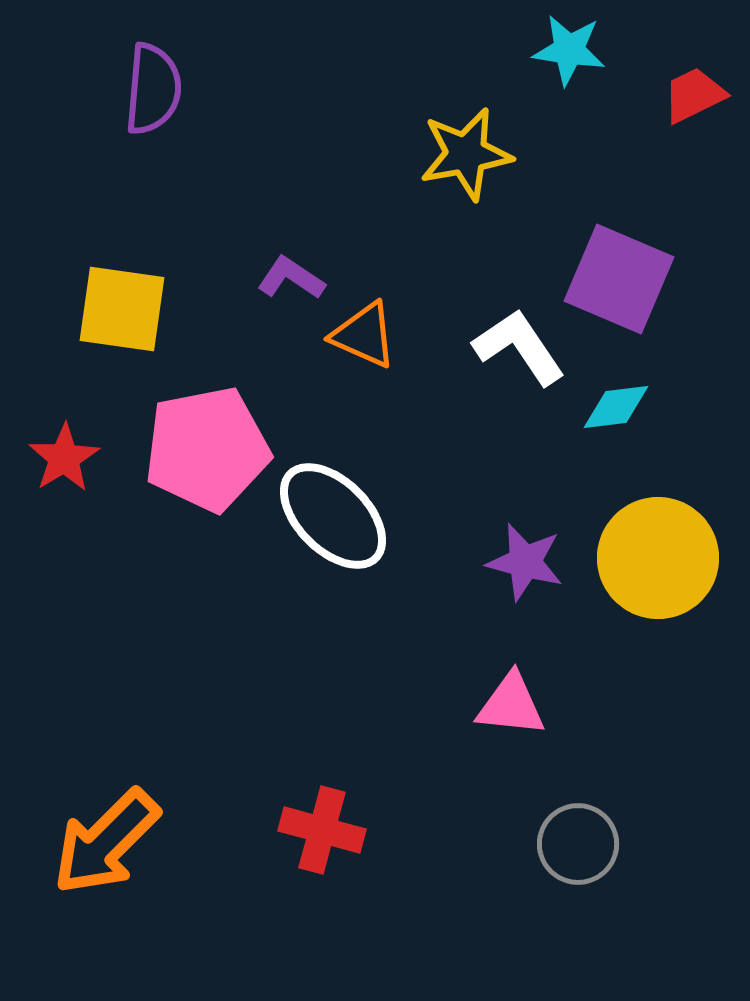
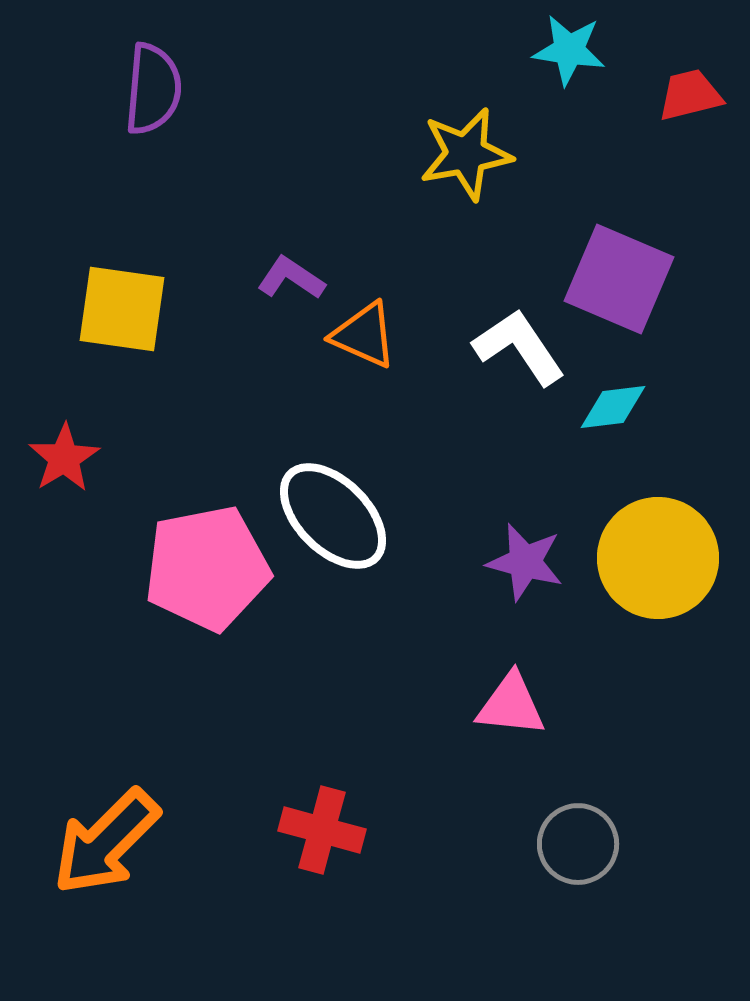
red trapezoid: moved 4 px left; rotated 12 degrees clockwise
cyan diamond: moved 3 px left
pink pentagon: moved 119 px down
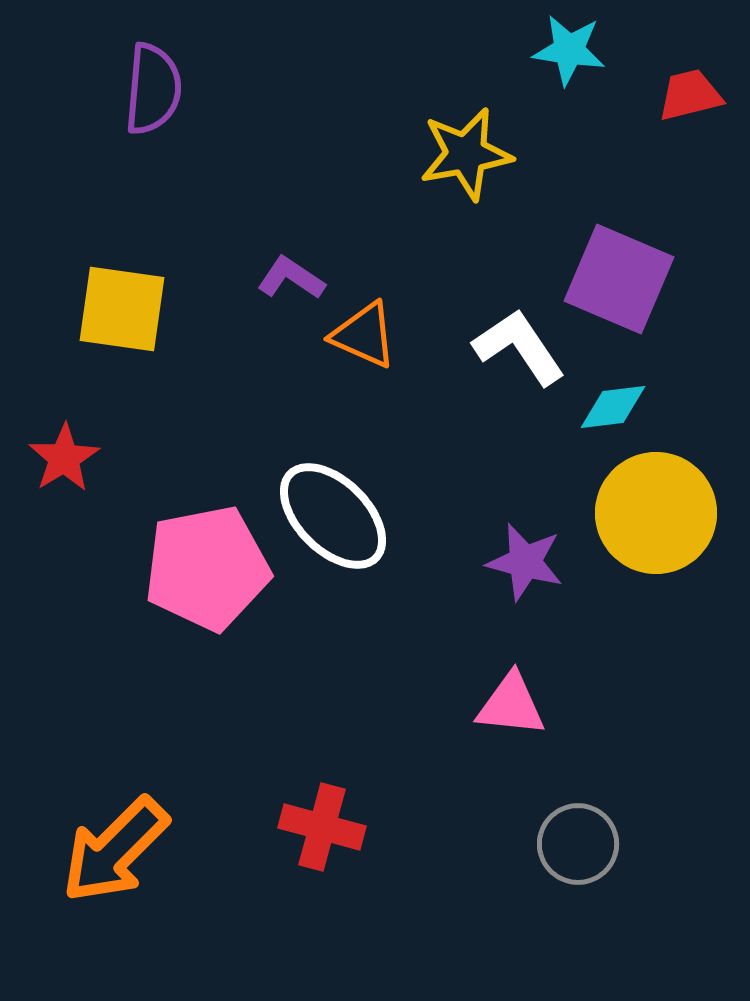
yellow circle: moved 2 px left, 45 px up
red cross: moved 3 px up
orange arrow: moved 9 px right, 8 px down
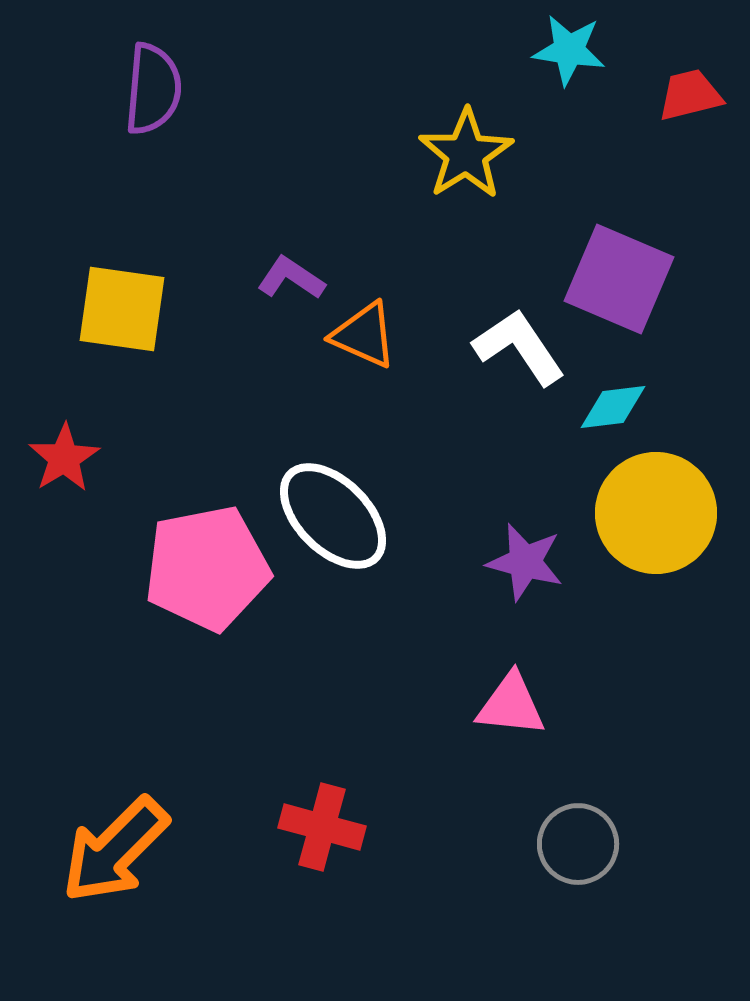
yellow star: rotated 22 degrees counterclockwise
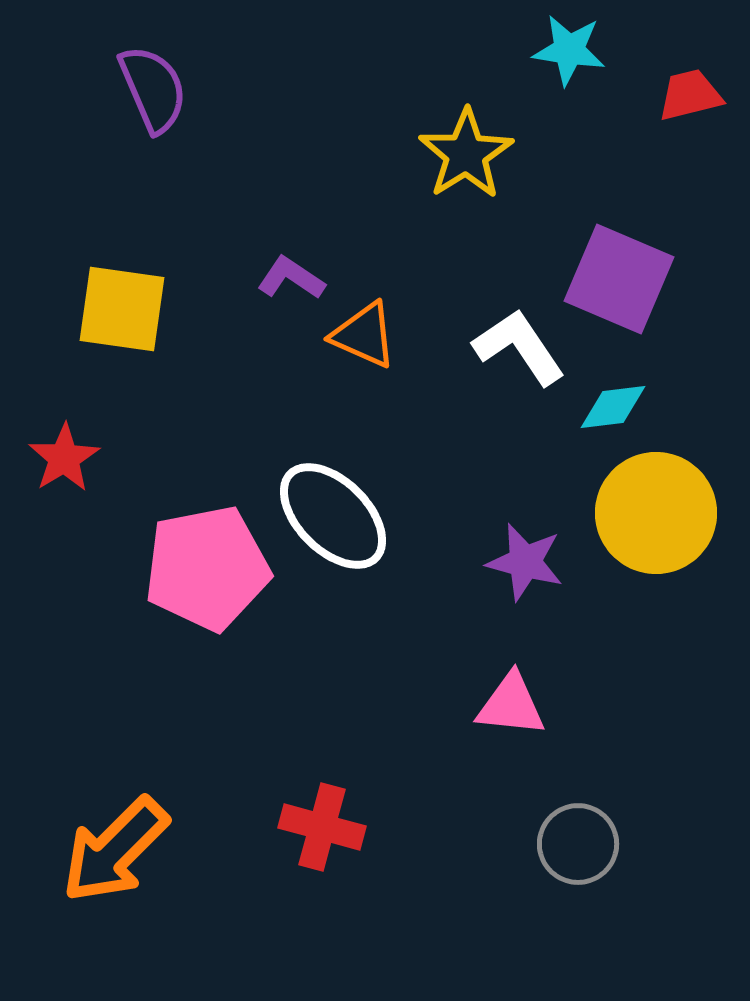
purple semicircle: rotated 28 degrees counterclockwise
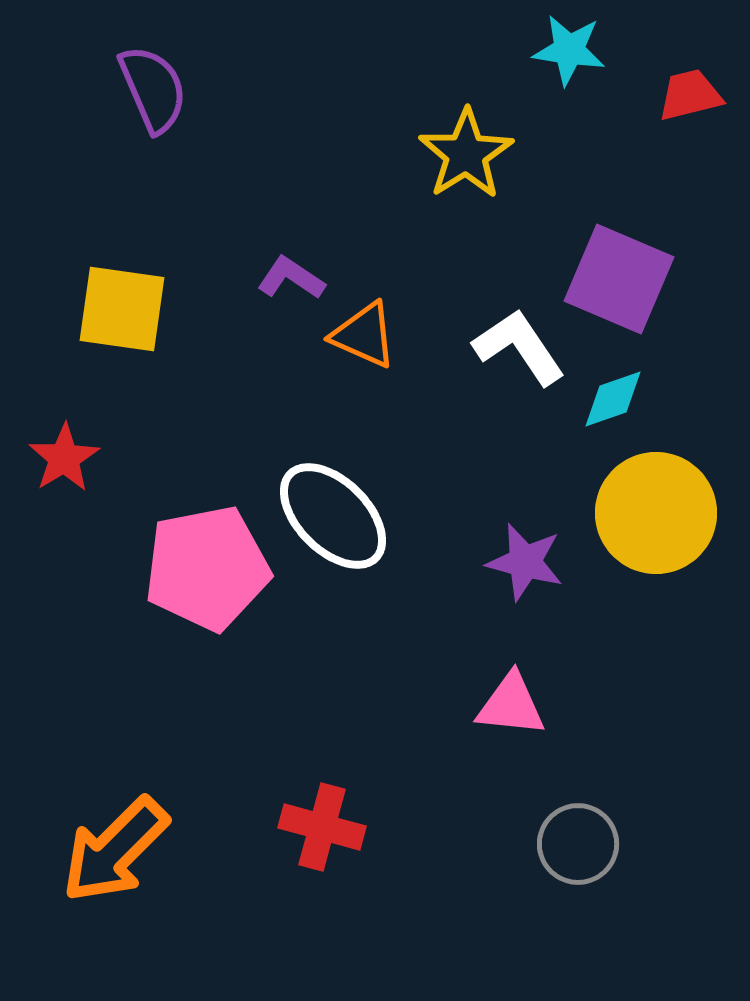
cyan diamond: moved 8 px up; rotated 12 degrees counterclockwise
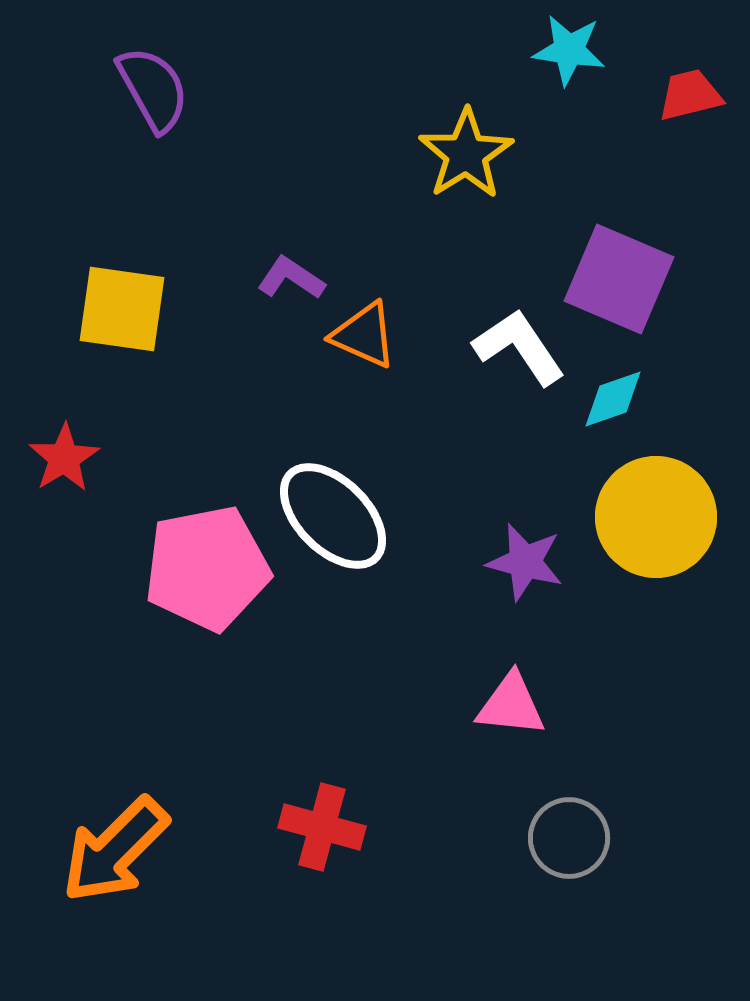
purple semicircle: rotated 6 degrees counterclockwise
yellow circle: moved 4 px down
gray circle: moved 9 px left, 6 px up
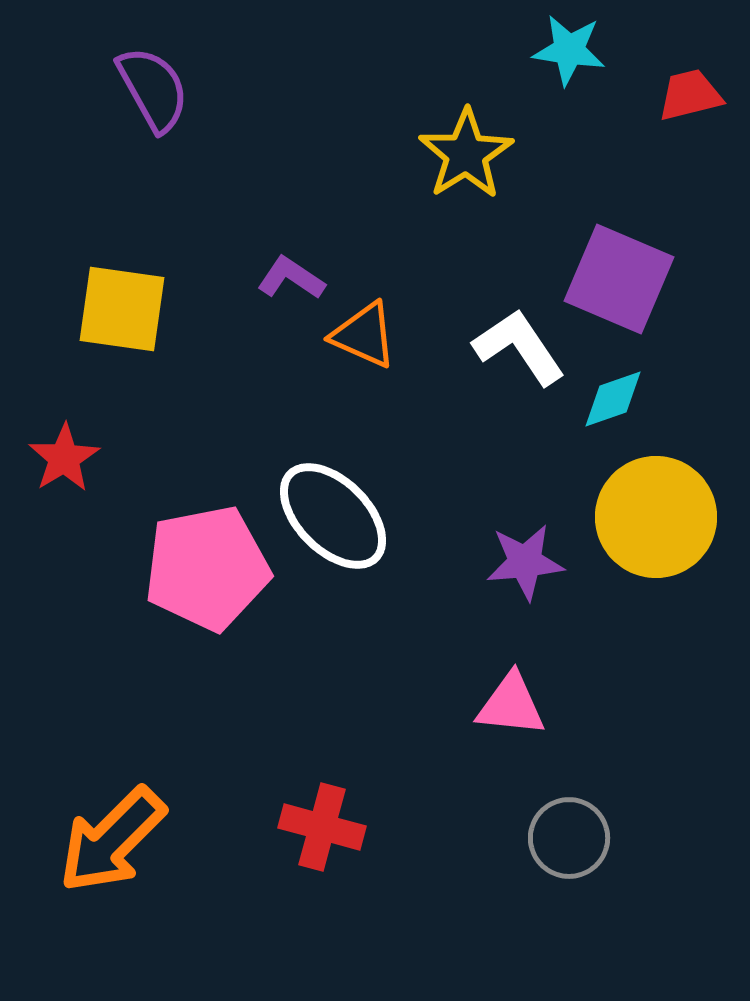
purple star: rotated 20 degrees counterclockwise
orange arrow: moved 3 px left, 10 px up
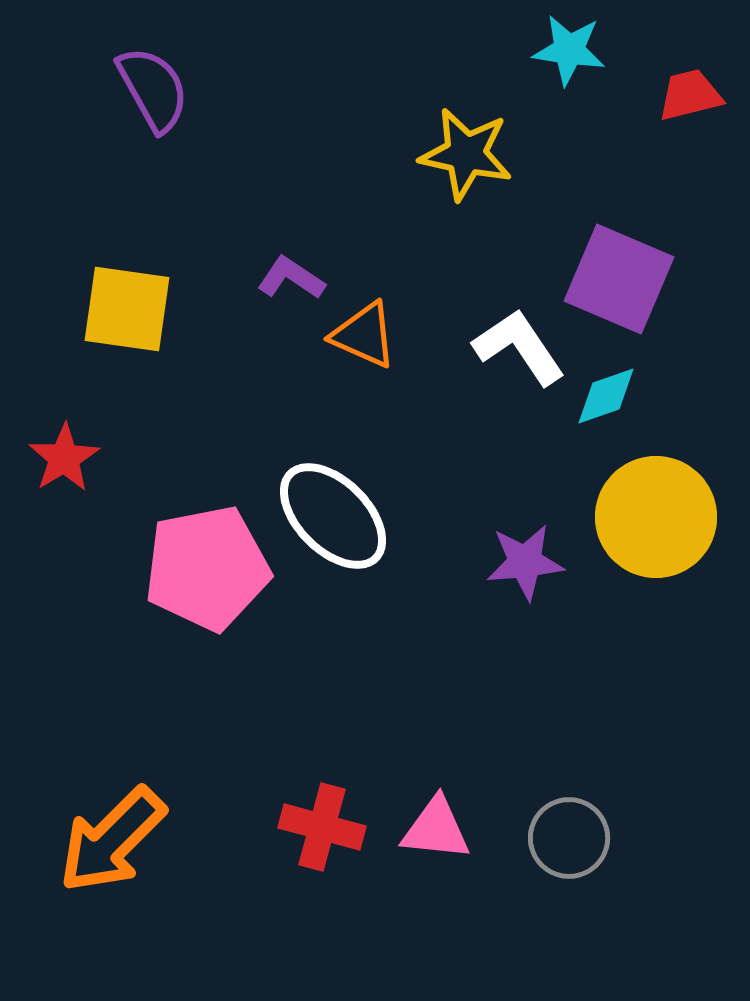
yellow star: rotated 28 degrees counterclockwise
yellow square: moved 5 px right
cyan diamond: moved 7 px left, 3 px up
pink triangle: moved 75 px left, 124 px down
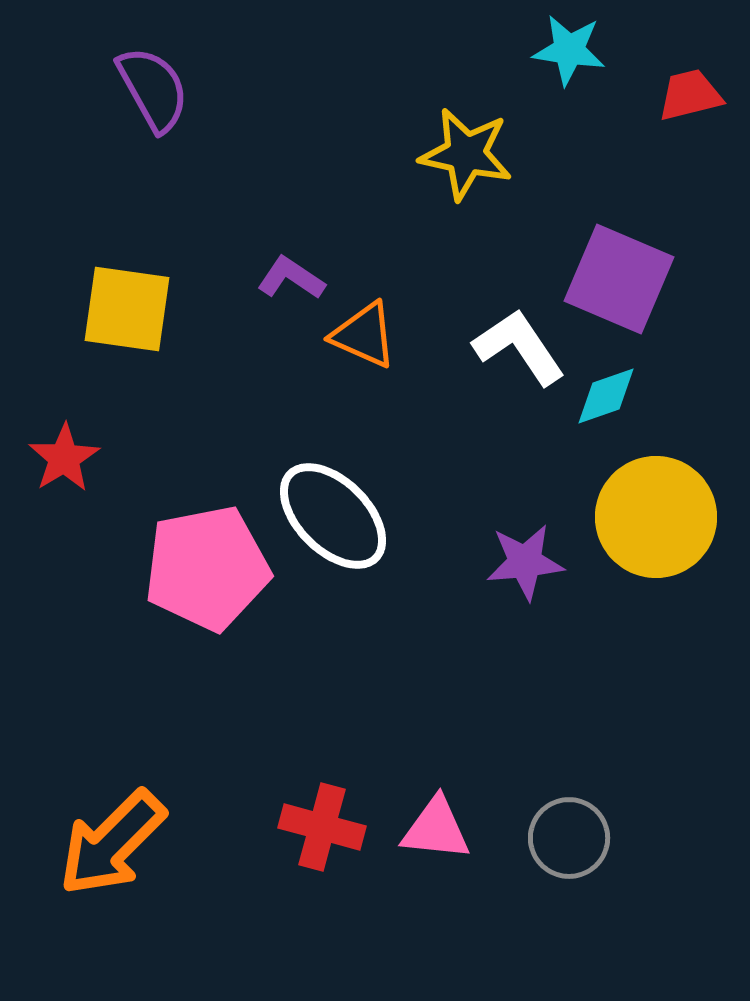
orange arrow: moved 3 px down
